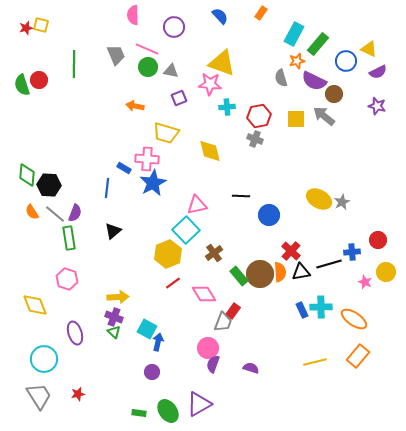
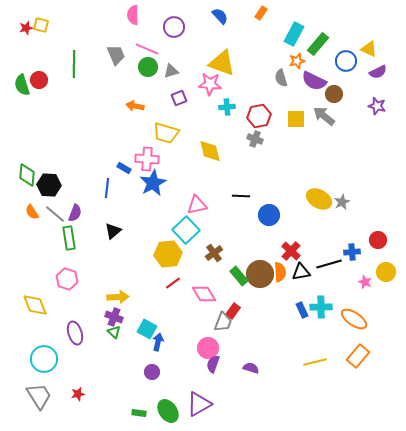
gray triangle at (171, 71): rotated 28 degrees counterclockwise
yellow hexagon at (168, 254): rotated 16 degrees clockwise
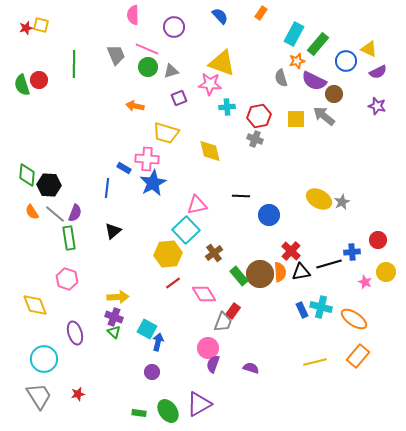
cyan cross at (321, 307): rotated 15 degrees clockwise
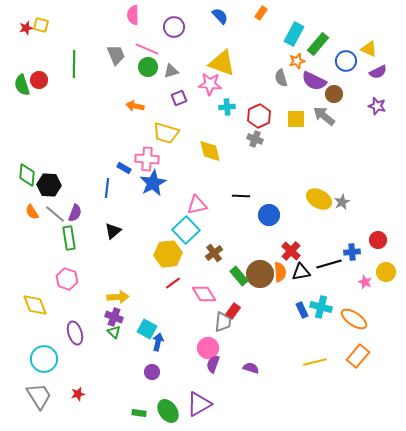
red hexagon at (259, 116): rotated 15 degrees counterclockwise
gray trapezoid at (223, 322): rotated 15 degrees counterclockwise
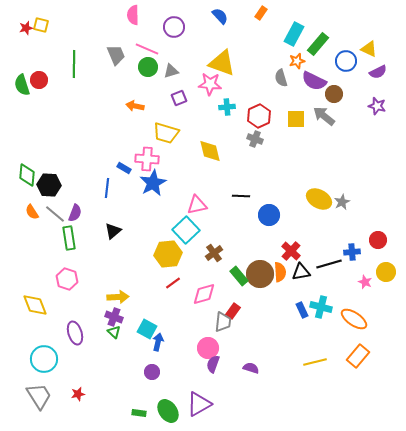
pink diamond at (204, 294): rotated 75 degrees counterclockwise
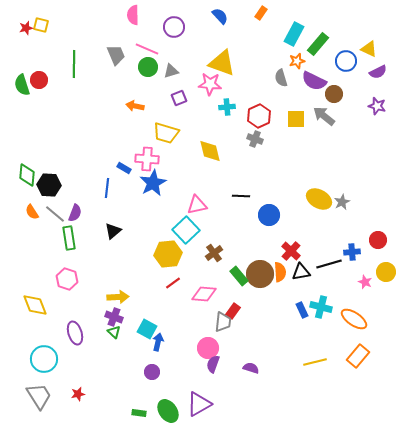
pink diamond at (204, 294): rotated 20 degrees clockwise
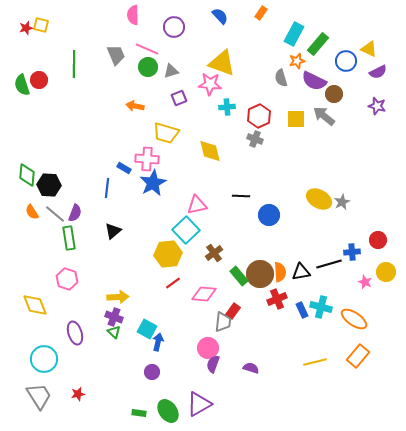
red cross at (291, 251): moved 14 px left, 48 px down; rotated 24 degrees clockwise
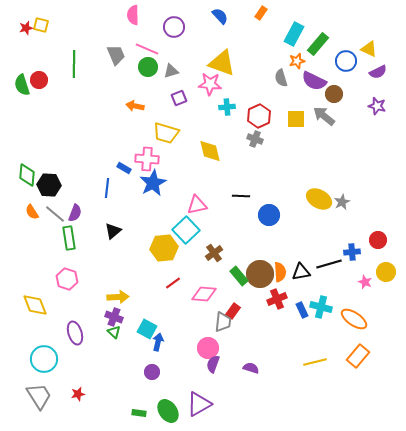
yellow hexagon at (168, 254): moved 4 px left, 6 px up
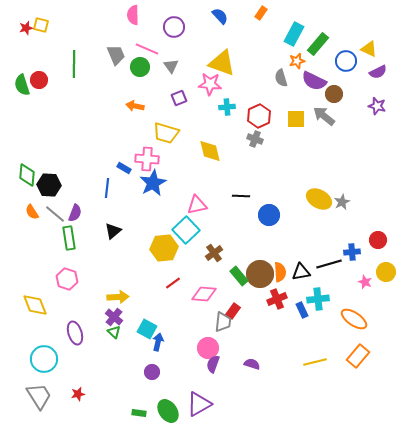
green circle at (148, 67): moved 8 px left
gray triangle at (171, 71): moved 5 px up; rotated 49 degrees counterclockwise
cyan cross at (321, 307): moved 3 px left, 8 px up; rotated 20 degrees counterclockwise
purple cross at (114, 317): rotated 18 degrees clockwise
purple semicircle at (251, 368): moved 1 px right, 4 px up
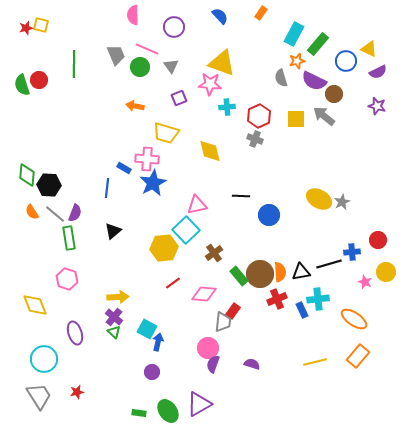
red star at (78, 394): moved 1 px left, 2 px up
